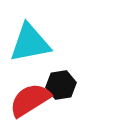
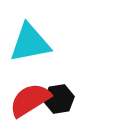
black hexagon: moved 2 px left, 14 px down
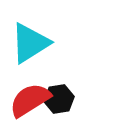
cyan triangle: rotated 21 degrees counterclockwise
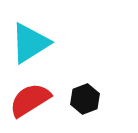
black hexagon: moved 26 px right; rotated 12 degrees counterclockwise
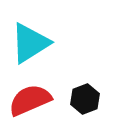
red semicircle: rotated 9 degrees clockwise
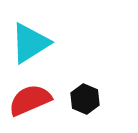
black hexagon: rotated 16 degrees counterclockwise
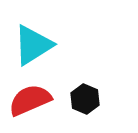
cyan triangle: moved 3 px right, 2 px down
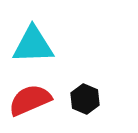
cyan triangle: rotated 30 degrees clockwise
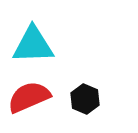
red semicircle: moved 1 px left, 3 px up
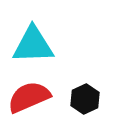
black hexagon: rotated 12 degrees clockwise
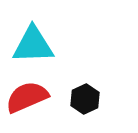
red semicircle: moved 2 px left
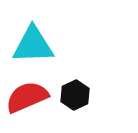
black hexagon: moved 10 px left, 4 px up
